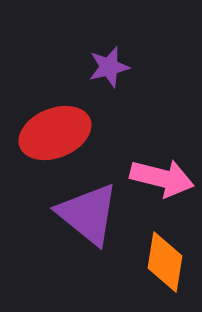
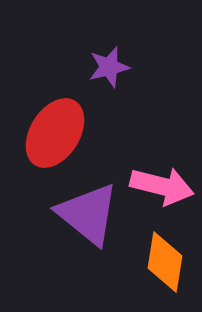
red ellipse: rotated 36 degrees counterclockwise
pink arrow: moved 8 px down
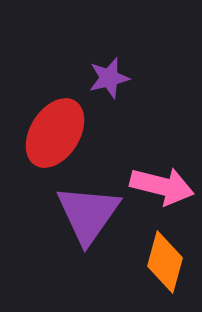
purple star: moved 11 px down
purple triangle: rotated 26 degrees clockwise
orange diamond: rotated 6 degrees clockwise
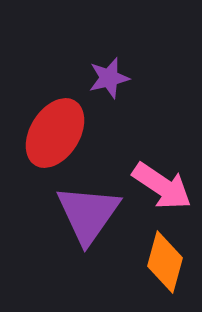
pink arrow: rotated 20 degrees clockwise
